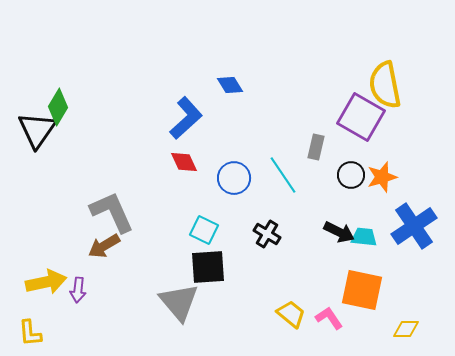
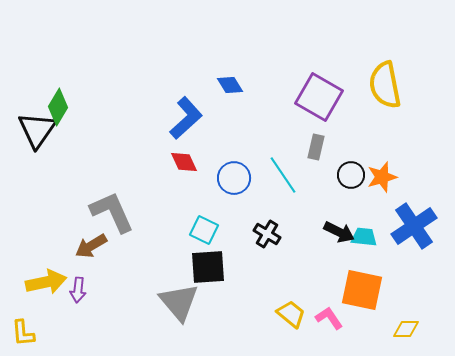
purple square: moved 42 px left, 20 px up
brown arrow: moved 13 px left
yellow L-shape: moved 7 px left
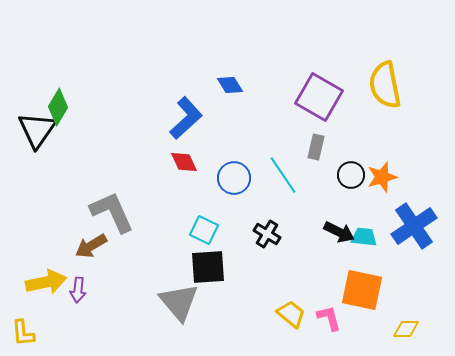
pink L-shape: rotated 20 degrees clockwise
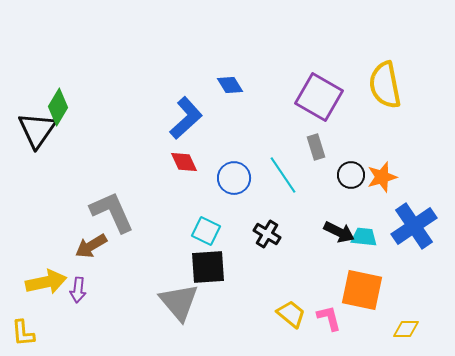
gray rectangle: rotated 30 degrees counterclockwise
cyan square: moved 2 px right, 1 px down
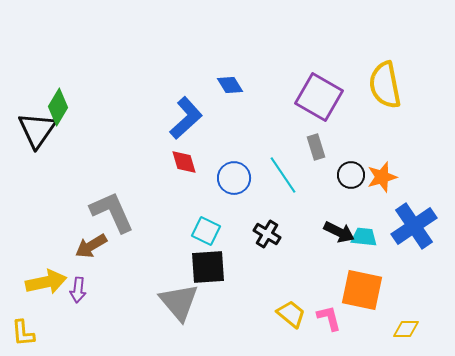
red diamond: rotated 8 degrees clockwise
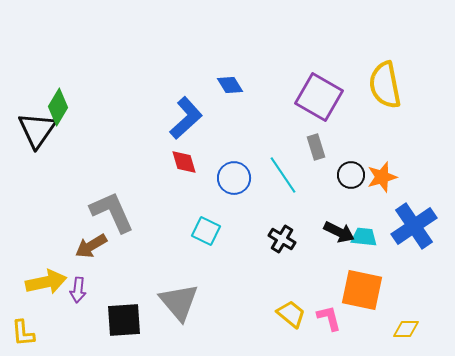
black cross: moved 15 px right, 5 px down
black square: moved 84 px left, 53 px down
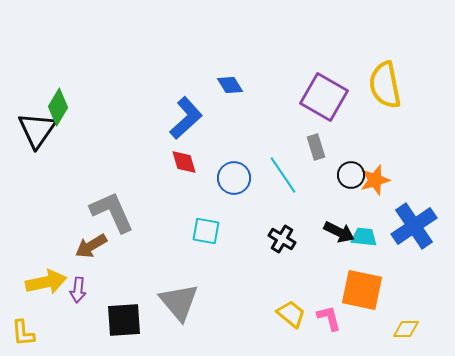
purple square: moved 5 px right
orange star: moved 7 px left, 3 px down
cyan square: rotated 16 degrees counterclockwise
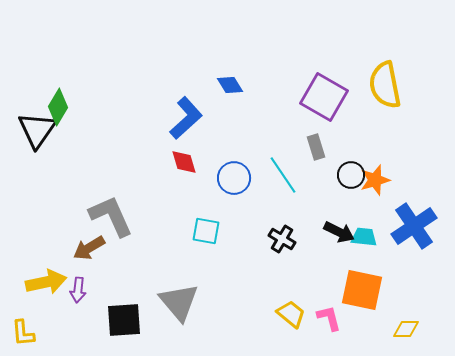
gray L-shape: moved 1 px left, 4 px down
brown arrow: moved 2 px left, 2 px down
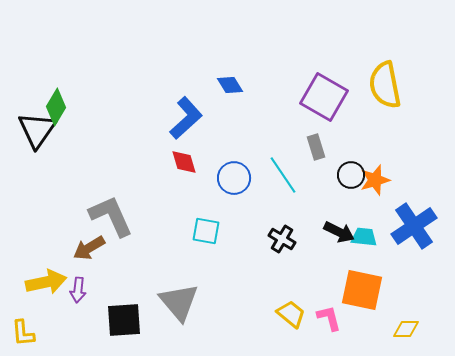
green diamond: moved 2 px left
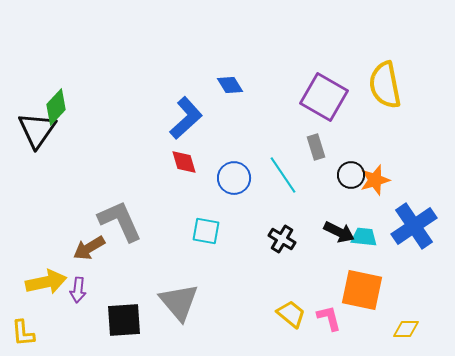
green diamond: rotated 12 degrees clockwise
gray L-shape: moved 9 px right, 5 px down
